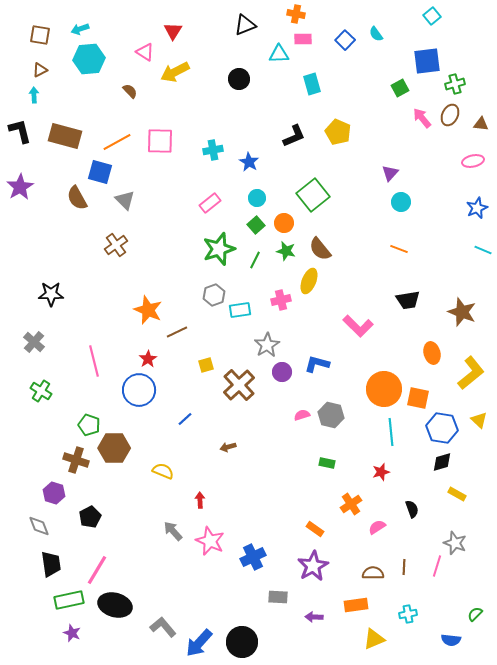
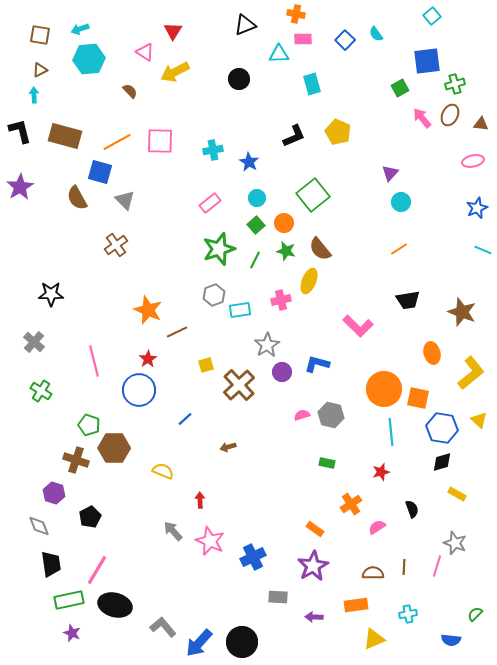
orange line at (399, 249): rotated 54 degrees counterclockwise
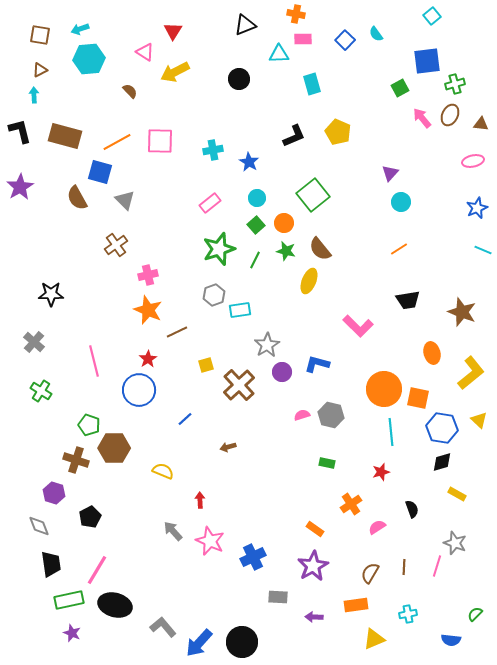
pink cross at (281, 300): moved 133 px left, 25 px up
brown semicircle at (373, 573): moved 3 px left; rotated 60 degrees counterclockwise
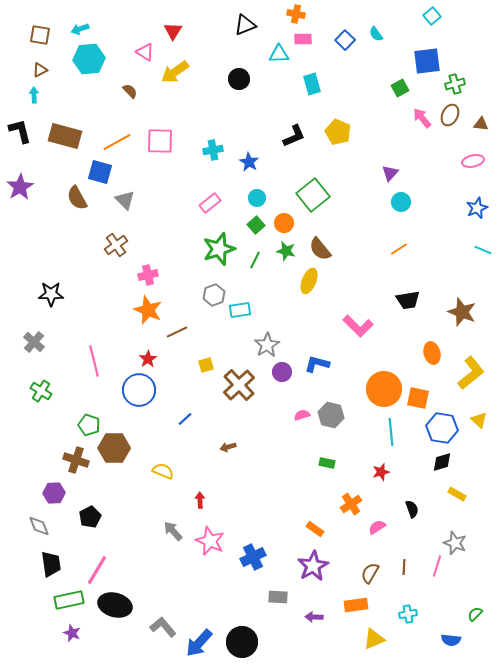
yellow arrow at (175, 72): rotated 8 degrees counterclockwise
purple hexagon at (54, 493): rotated 20 degrees counterclockwise
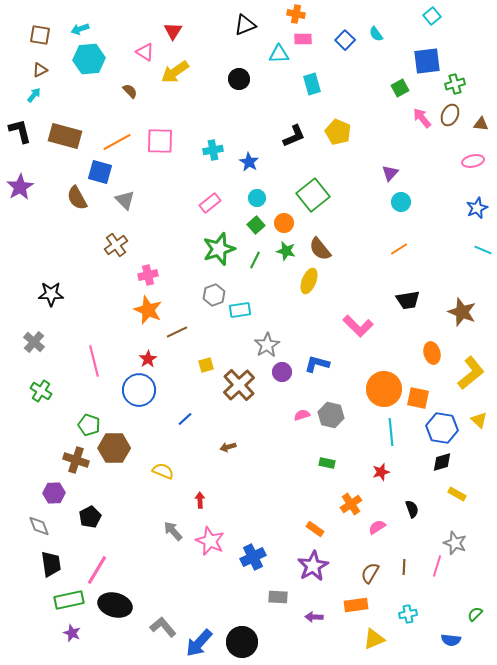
cyan arrow at (34, 95): rotated 42 degrees clockwise
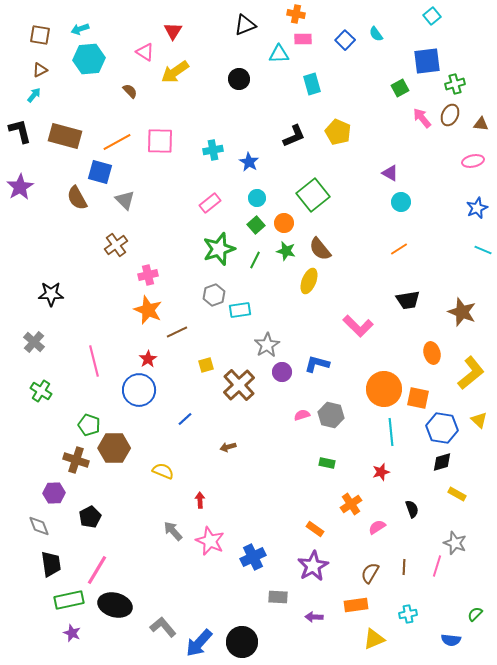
purple triangle at (390, 173): rotated 42 degrees counterclockwise
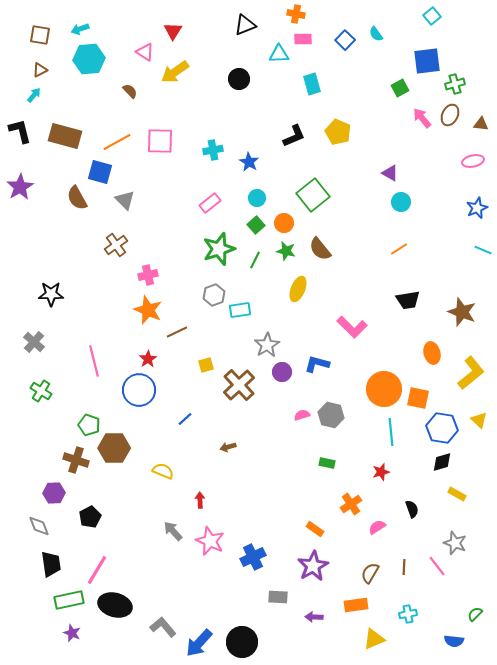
yellow ellipse at (309, 281): moved 11 px left, 8 px down
pink L-shape at (358, 326): moved 6 px left, 1 px down
pink line at (437, 566): rotated 55 degrees counterclockwise
blue semicircle at (451, 640): moved 3 px right, 1 px down
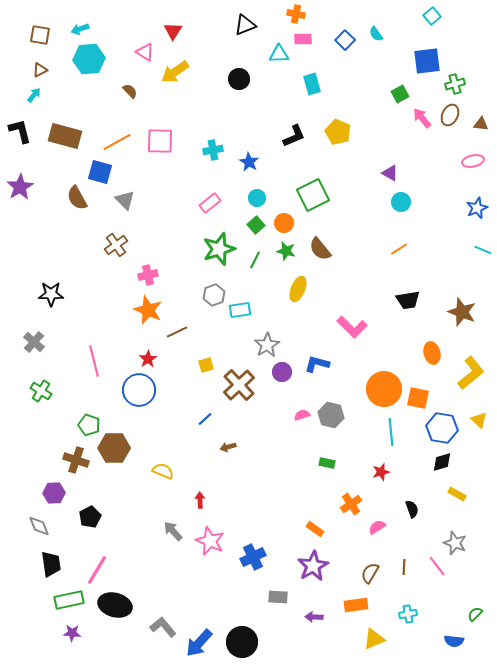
green square at (400, 88): moved 6 px down
green square at (313, 195): rotated 12 degrees clockwise
blue line at (185, 419): moved 20 px right
purple star at (72, 633): rotated 18 degrees counterclockwise
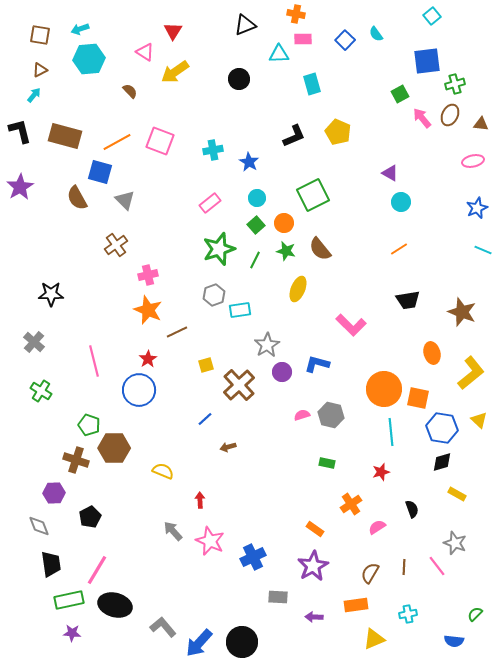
pink square at (160, 141): rotated 20 degrees clockwise
pink L-shape at (352, 327): moved 1 px left, 2 px up
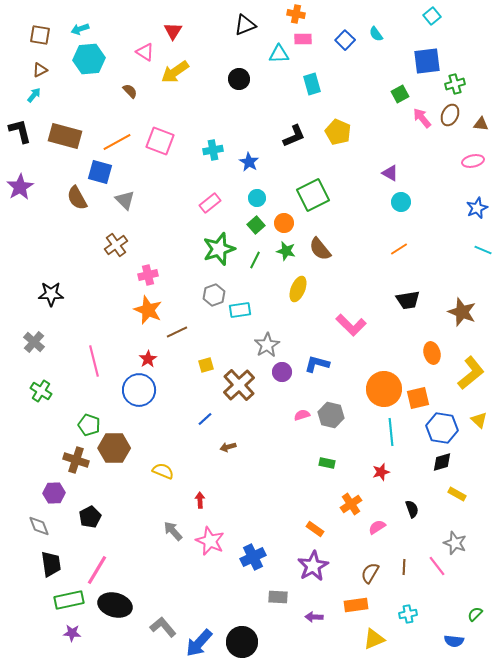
orange square at (418, 398): rotated 25 degrees counterclockwise
